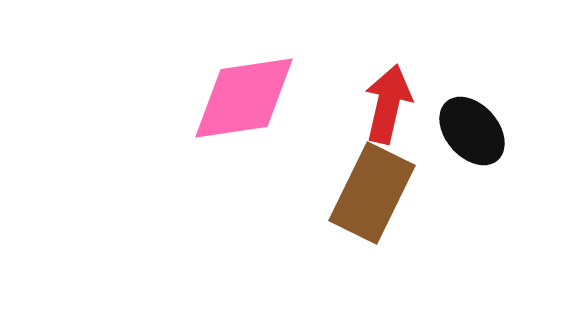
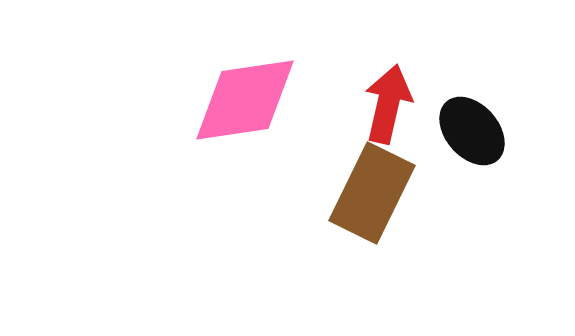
pink diamond: moved 1 px right, 2 px down
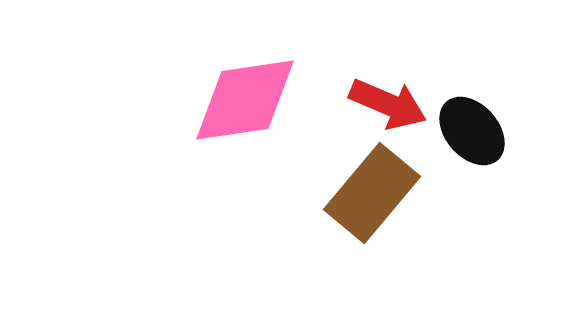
red arrow: rotated 100 degrees clockwise
brown rectangle: rotated 14 degrees clockwise
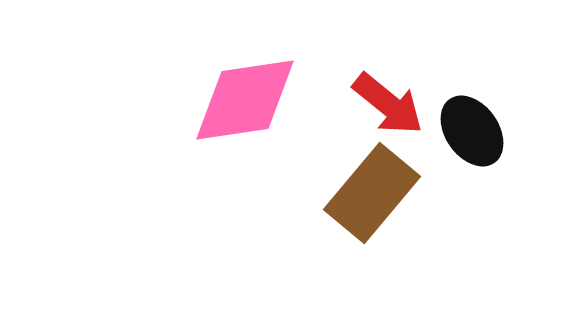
red arrow: rotated 16 degrees clockwise
black ellipse: rotated 6 degrees clockwise
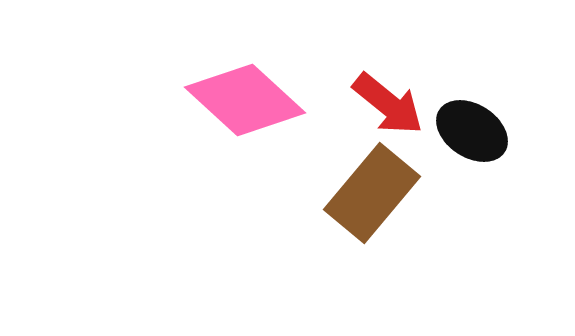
pink diamond: rotated 51 degrees clockwise
black ellipse: rotated 22 degrees counterclockwise
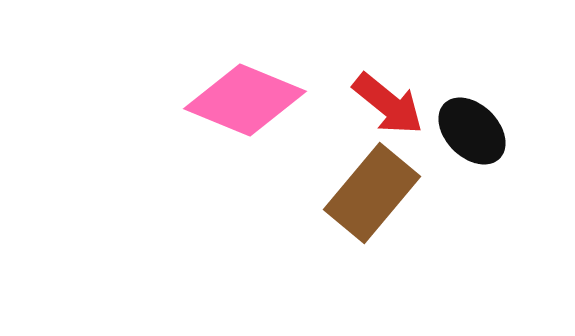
pink diamond: rotated 20 degrees counterclockwise
black ellipse: rotated 12 degrees clockwise
